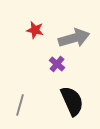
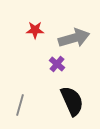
red star: rotated 12 degrees counterclockwise
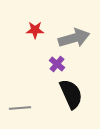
black semicircle: moved 1 px left, 7 px up
gray line: moved 3 px down; rotated 70 degrees clockwise
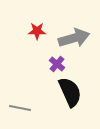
red star: moved 2 px right, 1 px down
black semicircle: moved 1 px left, 2 px up
gray line: rotated 15 degrees clockwise
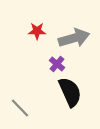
gray line: rotated 35 degrees clockwise
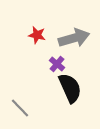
red star: moved 4 px down; rotated 12 degrees clockwise
black semicircle: moved 4 px up
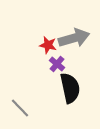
red star: moved 11 px right, 10 px down
black semicircle: rotated 12 degrees clockwise
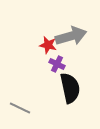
gray arrow: moved 3 px left, 2 px up
purple cross: rotated 14 degrees counterclockwise
gray line: rotated 20 degrees counterclockwise
